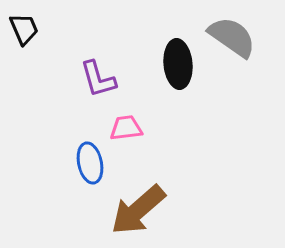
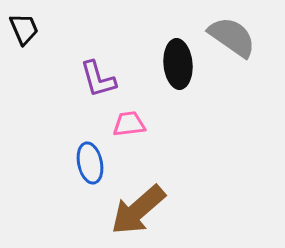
pink trapezoid: moved 3 px right, 4 px up
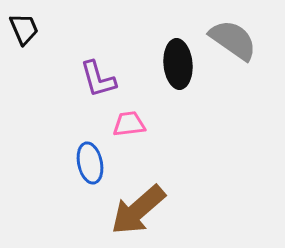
gray semicircle: moved 1 px right, 3 px down
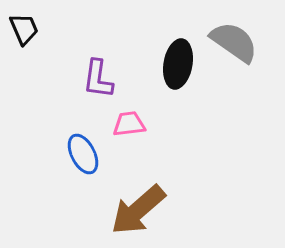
gray semicircle: moved 1 px right, 2 px down
black ellipse: rotated 15 degrees clockwise
purple L-shape: rotated 24 degrees clockwise
blue ellipse: moved 7 px left, 9 px up; rotated 15 degrees counterclockwise
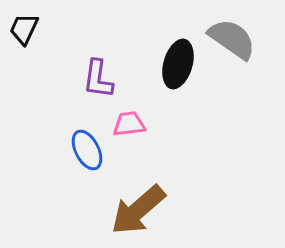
black trapezoid: rotated 132 degrees counterclockwise
gray semicircle: moved 2 px left, 3 px up
black ellipse: rotated 6 degrees clockwise
blue ellipse: moved 4 px right, 4 px up
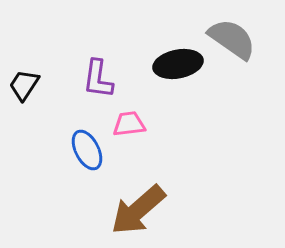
black trapezoid: moved 56 px down; rotated 8 degrees clockwise
black ellipse: rotated 63 degrees clockwise
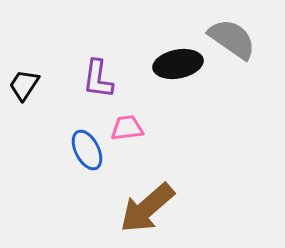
pink trapezoid: moved 2 px left, 4 px down
brown arrow: moved 9 px right, 2 px up
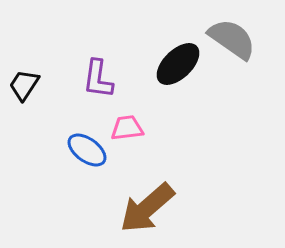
black ellipse: rotated 33 degrees counterclockwise
blue ellipse: rotated 27 degrees counterclockwise
